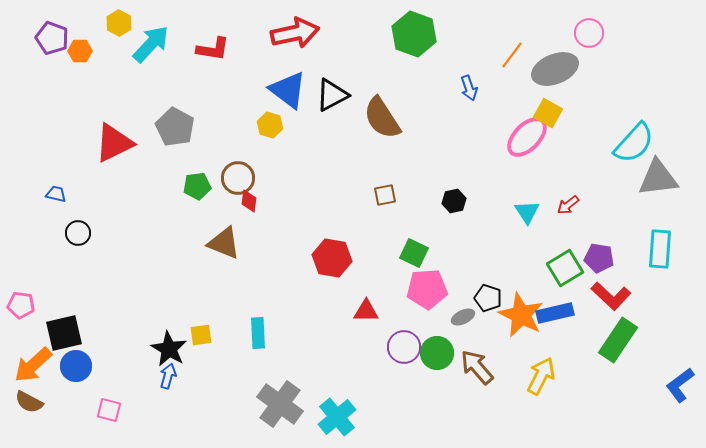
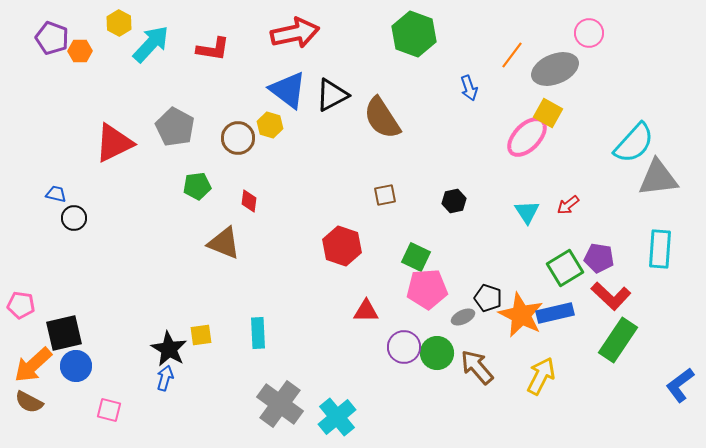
brown circle at (238, 178): moved 40 px up
black circle at (78, 233): moved 4 px left, 15 px up
green square at (414, 253): moved 2 px right, 4 px down
red hexagon at (332, 258): moved 10 px right, 12 px up; rotated 9 degrees clockwise
blue arrow at (168, 376): moved 3 px left, 2 px down
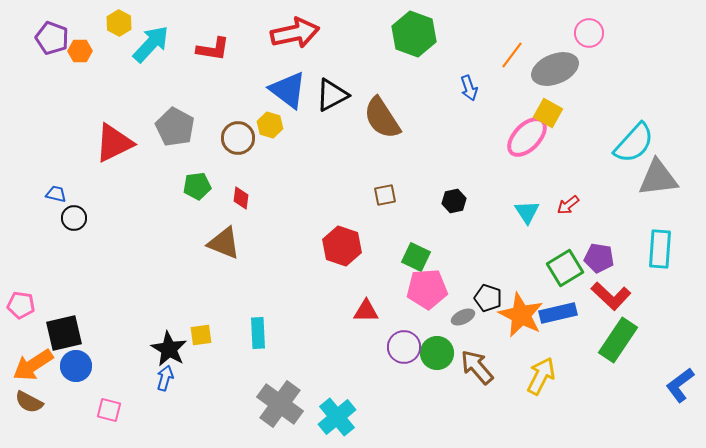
red diamond at (249, 201): moved 8 px left, 3 px up
blue rectangle at (555, 313): moved 3 px right
orange arrow at (33, 365): rotated 9 degrees clockwise
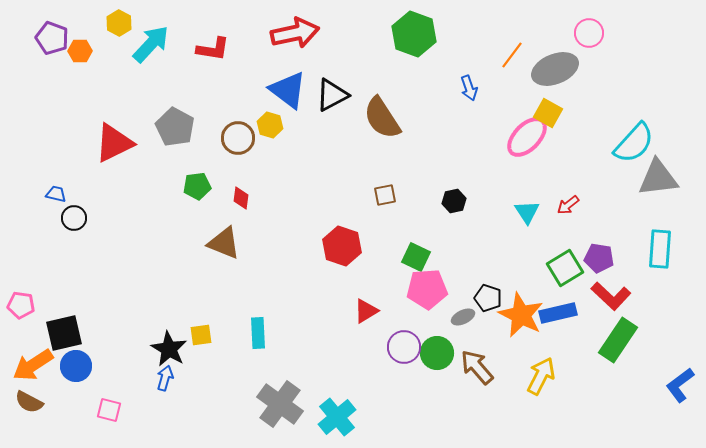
red triangle at (366, 311): rotated 32 degrees counterclockwise
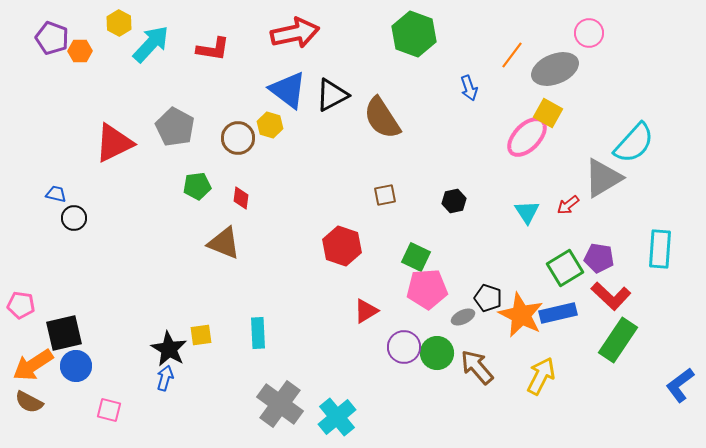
gray triangle at (658, 178): moved 55 px left; rotated 24 degrees counterclockwise
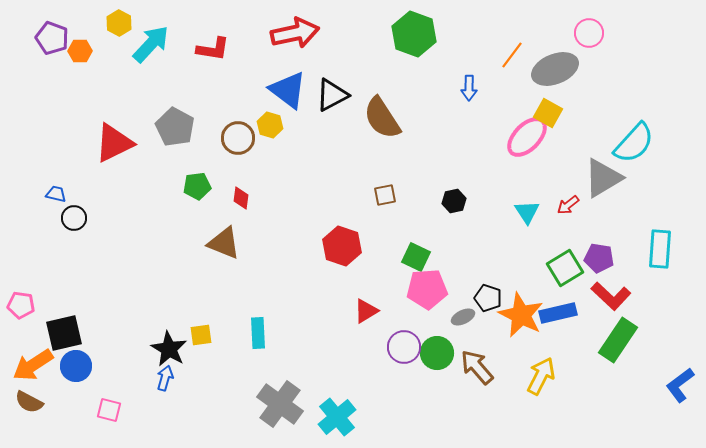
blue arrow at (469, 88): rotated 20 degrees clockwise
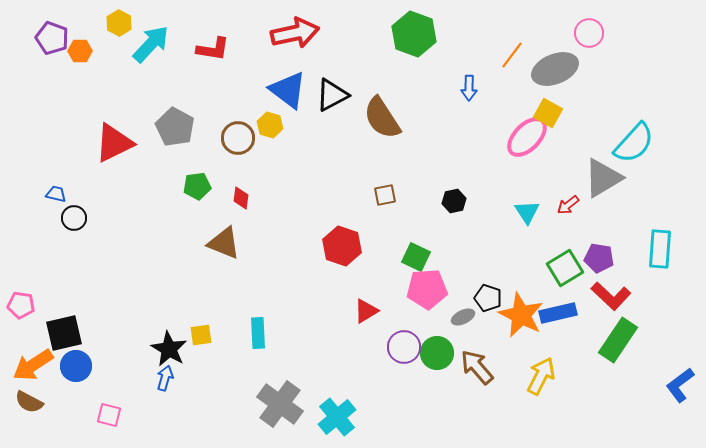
pink square at (109, 410): moved 5 px down
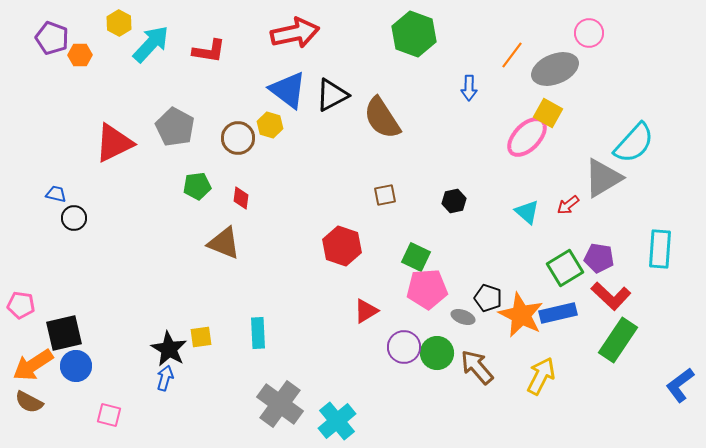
red L-shape at (213, 49): moved 4 px left, 2 px down
orange hexagon at (80, 51): moved 4 px down
cyan triangle at (527, 212): rotated 16 degrees counterclockwise
gray ellipse at (463, 317): rotated 45 degrees clockwise
yellow square at (201, 335): moved 2 px down
cyan cross at (337, 417): moved 4 px down
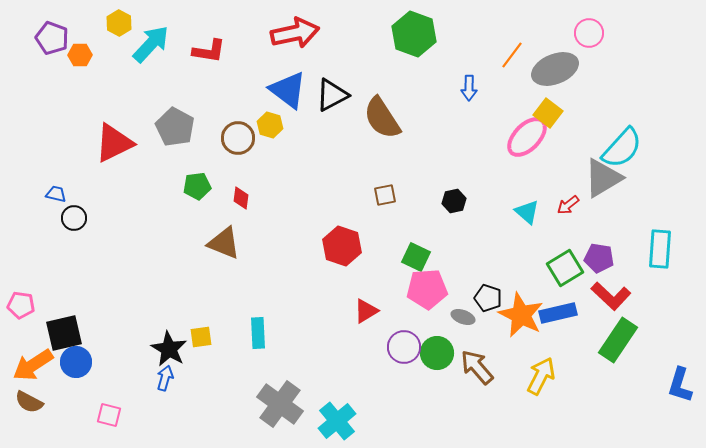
yellow square at (548, 113): rotated 8 degrees clockwise
cyan semicircle at (634, 143): moved 12 px left, 5 px down
blue circle at (76, 366): moved 4 px up
blue L-shape at (680, 385): rotated 36 degrees counterclockwise
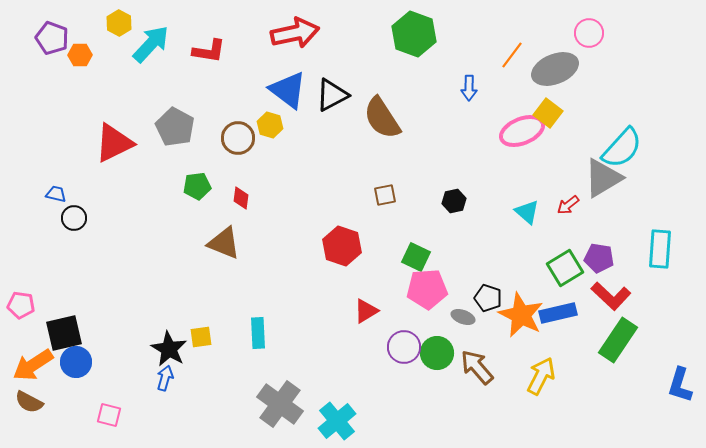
pink ellipse at (527, 137): moved 5 px left, 6 px up; rotated 24 degrees clockwise
